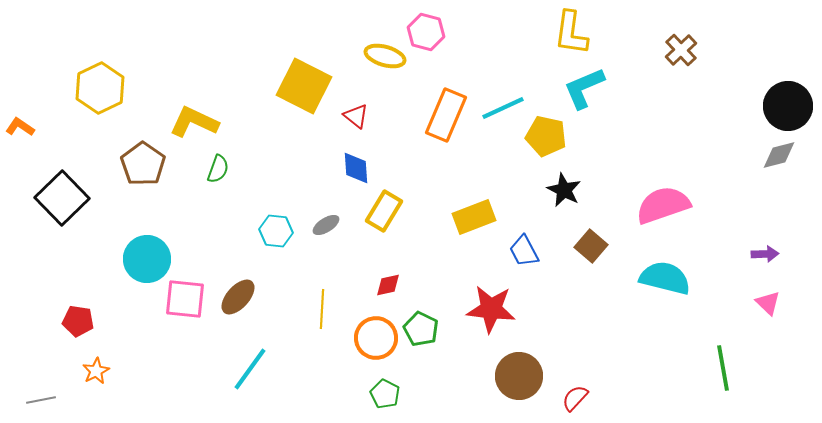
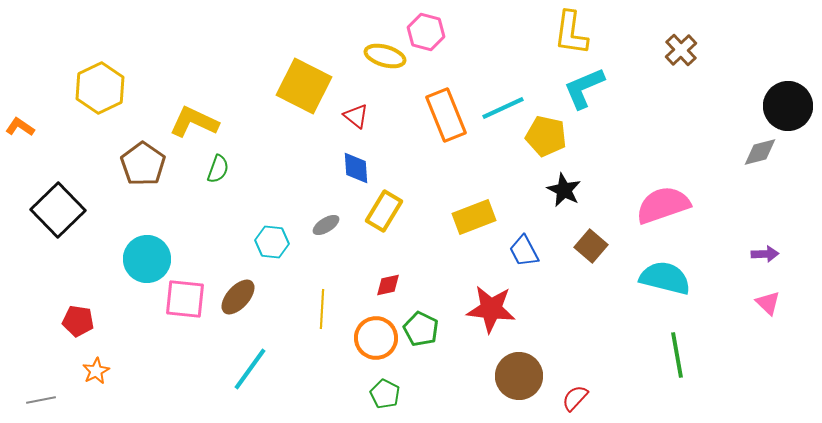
orange rectangle at (446, 115): rotated 45 degrees counterclockwise
gray diamond at (779, 155): moved 19 px left, 3 px up
black square at (62, 198): moved 4 px left, 12 px down
cyan hexagon at (276, 231): moved 4 px left, 11 px down
green line at (723, 368): moved 46 px left, 13 px up
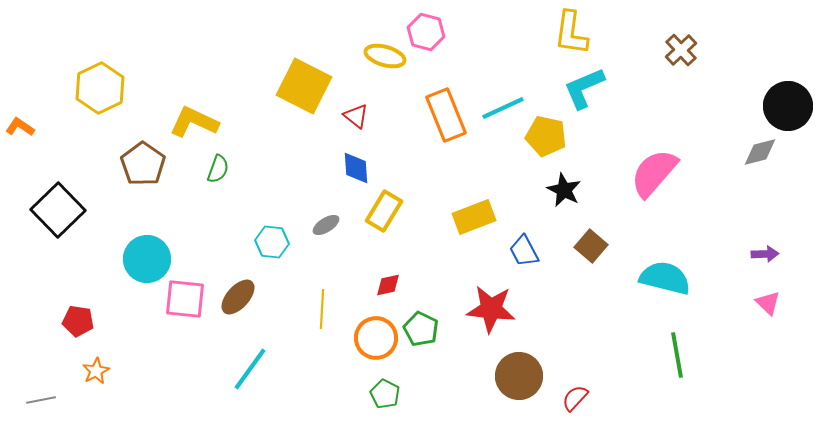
pink semicircle at (663, 205): moved 9 px left, 32 px up; rotated 30 degrees counterclockwise
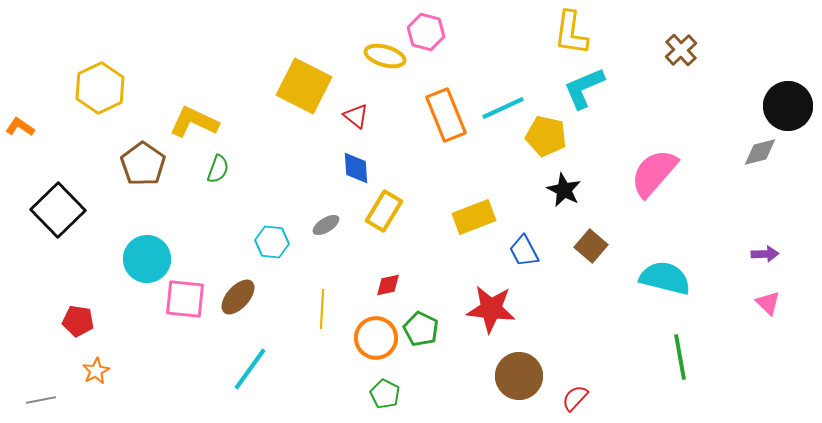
green line at (677, 355): moved 3 px right, 2 px down
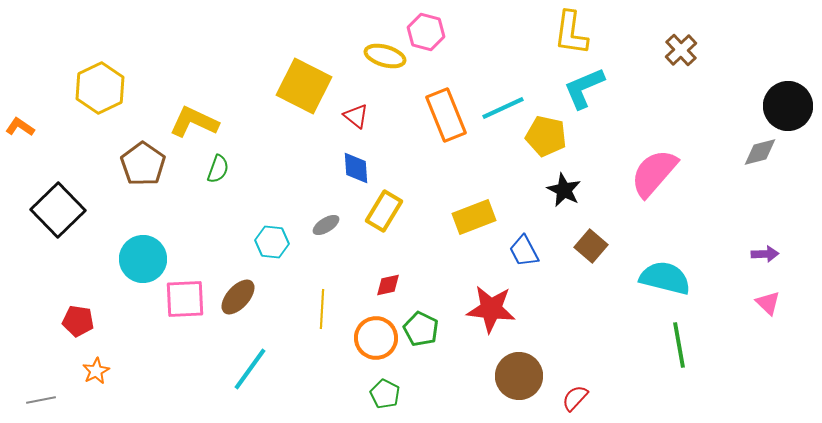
cyan circle at (147, 259): moved 4 px left
pink square at (185, 299): rotated 9 degrees counterclockwise
green line at (680, 357): moved 1 px left, 12 px up
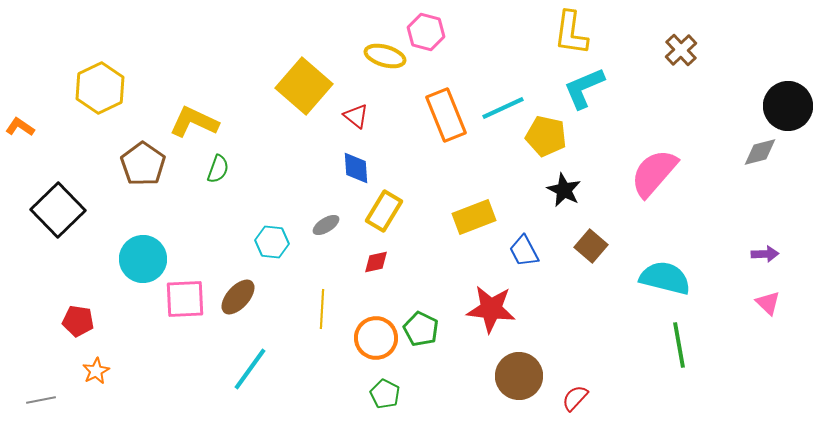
yellow square at (304, 86): rotated 14 degrees clockwise
red diamond at (388, 285): moved 12 px left, 23 px up
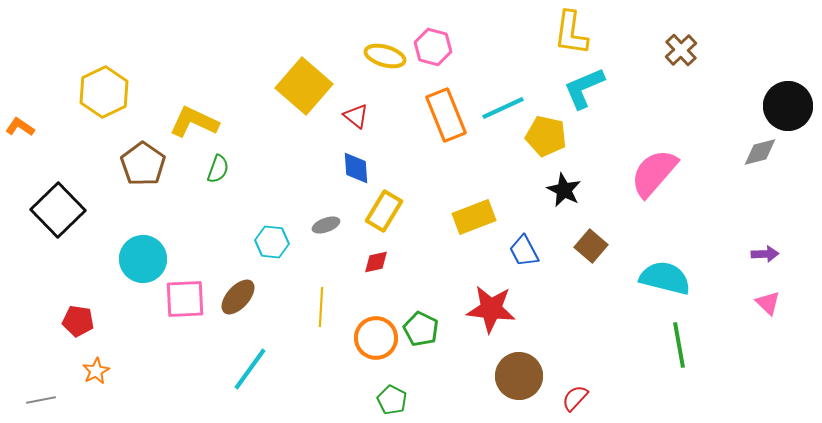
pink hexagon at (426, 32): moved 7 px right, 15 px down
yellow hexagon at (100, 88): moved 4 px right, 4 px down
gray ellipse at (326, 225): rotated 12 degrees clockwise
yellow line at (322, 309): moved 1 px left, 2 px up
green pentagon at (385, 394): moved 7 px right, 6 px down
